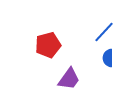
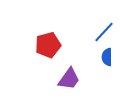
blue semicircle: moved 1 px left, 1 px up
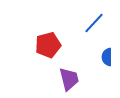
blue line: moved 10 px left, 9 px up
purple trapezoid: rotated 50 degrees counterclockwise
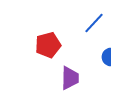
purple trapezoid: moved 1 px right, 1 px up; rotated 15 degrees clockwise
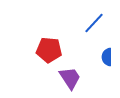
red pentagon: moved 1 px right, 5 px down; rotated 20 degrees clockwise
purple trapezoid: rotated 35 degrees counterclockwise
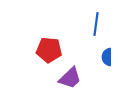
blue line: moved 2 px right, 1 px down; rotated 35 degrees counterclockwise
purple trapezoid: rotated 80 degrees clockwise
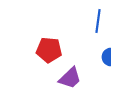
blue line: moved 2 px right, 3 px up
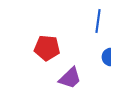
red pentagon: moved 2 px left, 2 px up
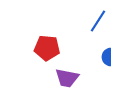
blue line: rotated 25 degrees clockwise
purple trapezoid: moved 3 px left; rotated 55 degrees clockwise
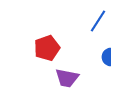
red pentagon: rotated 25 degrees counterclockwise
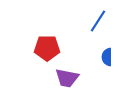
red pentagon: rotated 20 degrees clockwise
